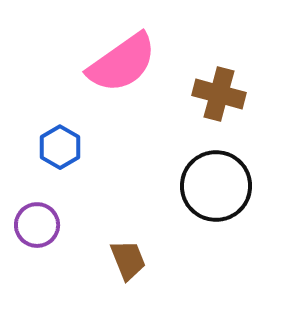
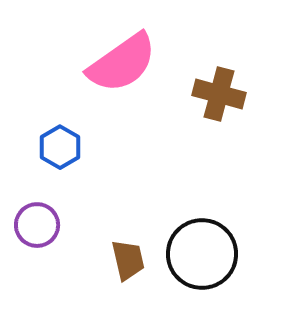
black circle: moved 14 px left, 68 px down
brown trapezoid: rotated 9 degrees clockwise
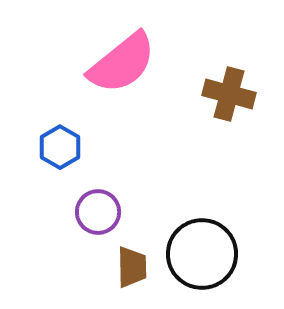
pink semicircle: rotated 4 degrees counterclockwise
brown cross: moved 10 px right
purple circle: moved 61 px right, 13 px up
brown trapezoid: moved 4 px right, 7 px down; rotated 12 degrees clockwise
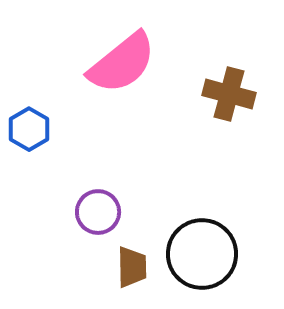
blue hexagon: moved 31 px left, 18 px up
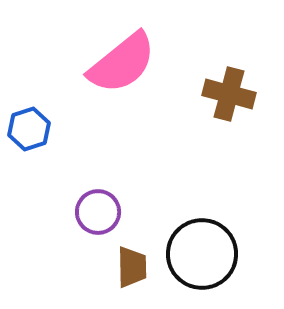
blue hexagon: rotated 12 degrees clockwise
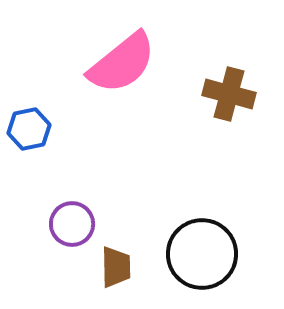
blue hexagon: rotated 6 degrees clockwise
purple circle: moved 26 px left, 12 px down
brown trapezoid: moved 16 px left
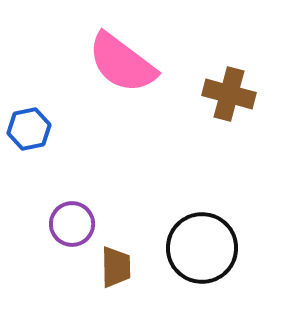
pink semicircle: rotated 76 degrees clockwise
black circle: moved 6 px up
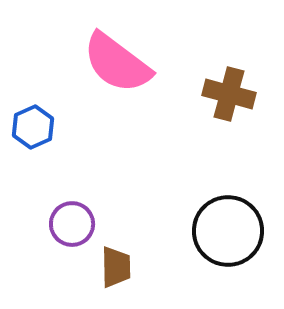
pink semicircle: moved 5 px left
blue hexagon: moved 4 px right, 2 px up; rotated 12 degrees counterclockwise
black circle: moved 26 px right, 17 px up
